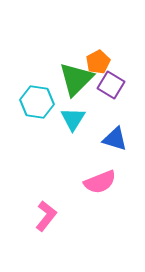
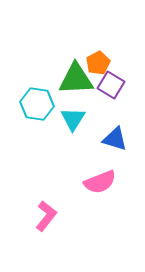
orange pentagon: moved 1 px down
green triangle: rotated 42 degrees clockwise
cyan hexagon: moved 2 px down
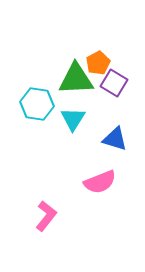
purple square: moved 3 px right, 2 px up
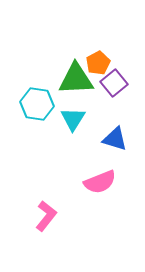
purple square: rotated 20 degrees clockwise
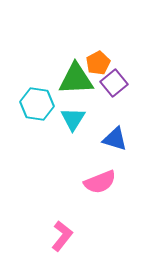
pink L-shape: moved 16 px right, 20 px down
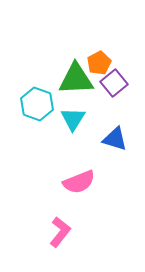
orange pentagon: moved 1 px right
cyan hexagon: rotated 12 degrees clockwise
pink semicircle: moved 21 px left
pink L-shape: moved 2 px left, 4 px up
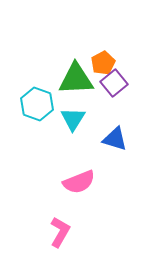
orange pentagon: moved 4 px right
pink L-shape: rotated 8 degrees counterclockwise
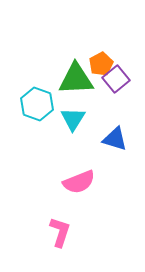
orange pentagon: moved 2 px left, 1 px down
purple square: moved 2 px right, 4 px up
pink L-shape: rotated 12 degrees counterclockwise
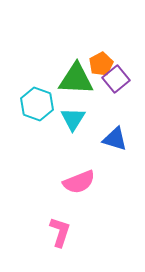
green triangle: rotated 6 degrees clockwise
